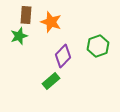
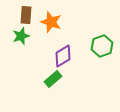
green star: moved 2 px right
green hexagon: moved 4 px right
purple diamond: rotated 15 degrees clockwise
green rectangle: moved 2 px right, 2 px up
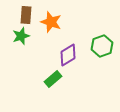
purple diamond: moved 5 px right, 1 px up
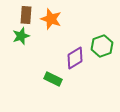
orange star: moved 3 px up
purple diamond: moved 7 px right, 3 px down
green rectangle: rotated 66 degrees clockwise
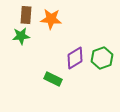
orange star: rotated 15 degrees counterclockwise
green star: rotated 12 degrees clockwise
green hexagon: moved 12 px down
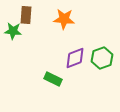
orange star: moved 13 px right
green star: moved 8 px left, 5 px up; rotated 12 degrees clockwise
purple diamond: rotated 10 degrees clockwise
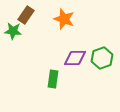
brown rectangle: rotated 30 degrees clockwise
orange star: rotated 15 degrees clockwise
purple diamond: rotated 20 degrees clockwise
green rectangle: rotated 72 degrees clockwise
